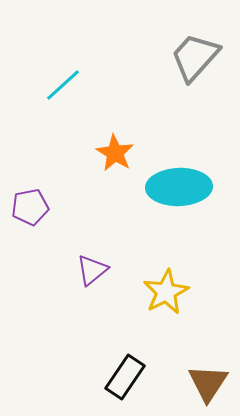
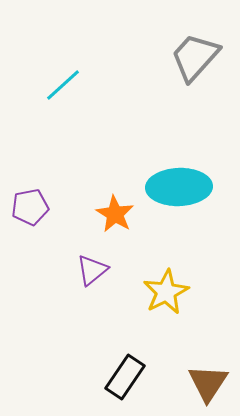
orange star: moved 61 px down
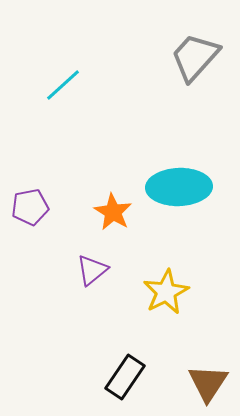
orange star: moved 2 px left, 2 px up
